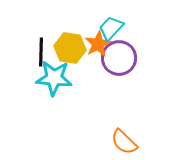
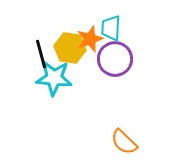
cyan trapezoid: rotated 40 degrees counterclockwise
orange star: moved 8 px left, 5 px up; rotated 8 degrees clockwise
black line: moved 2 px down; rotated 16 degrees counterclockwise
purple circle: moved 4 px left, 1 px down
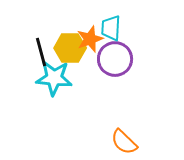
yellow hexagon: rotated 8 degrees counterclockwise
black line: moved 2 px up
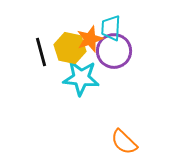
yellow hexagon: rotated 12 degrees clockwise
purple circle: moved 1 px left, 8 px up
cyan star: moved 27 px right
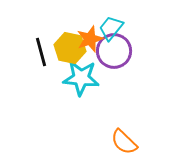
cyan trapezoid: rotated 36 degrees clockwise
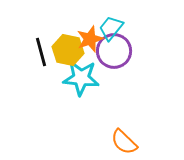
yellow hexagon: moved 2 px left, 2 px down
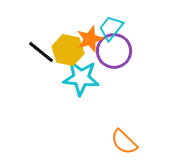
black line: rotated 36 degrees counterclockwise
